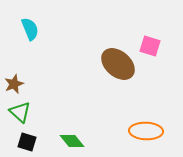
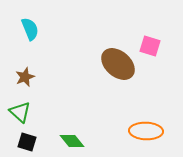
brown star: moved 11 px right, 7 px up
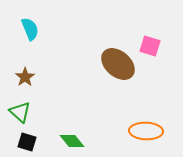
brown star: rotated 12 degrees counterclockwise
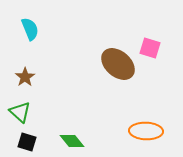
pink square: moved 2 px down
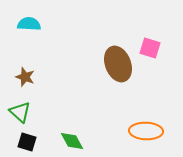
cyan semicircle: moved 1 px left, 5 px up; rotated 65 degrees counterclockwise
brown ellipse: rotated 28 degrees clockwise
brown star: rotated 18 degrees counterclockwise
green diamond: rotated 10 degrees clockwise
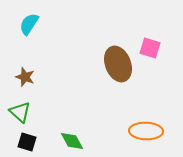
cyan semicircle: rotated 60 degrees counterclockwise
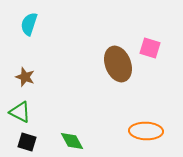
cyan semicircle: rotated 15 degrees counterclockwise
green triangle: rotated 15 degrees counterclockwise
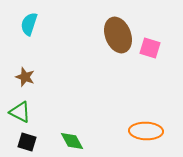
brown ellipse: moved 29 px up
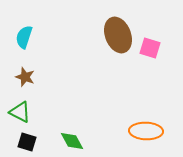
cyan semicircle: moved 5 px left, 13 px down
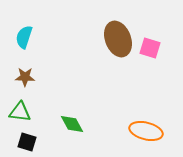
brown ellipse: moved 4 px down
brown star: rotated 18 degrees counterclockwise
green triangle: rotated 20 degrees counterclockwise
orange ellipse: rotated 12 degrees clockwise
green diamond: moved 17 px up
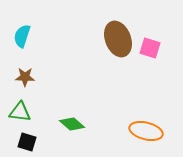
cyan semicircle: moved 2 px left, 1 px up
green diamond: rotated 20 degrees counterclockwise
